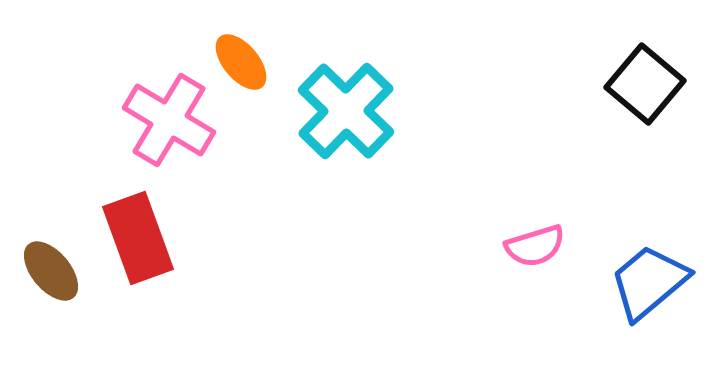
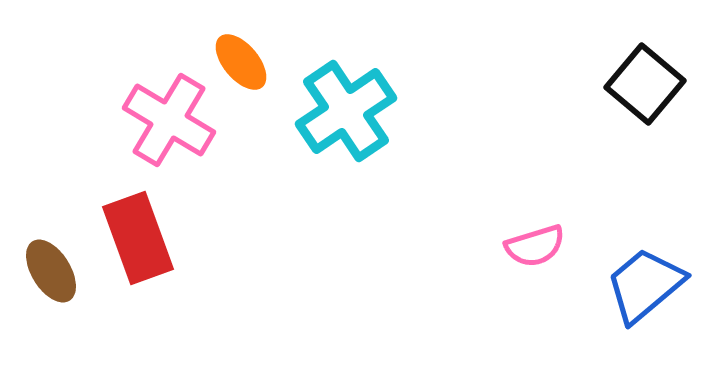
cyan cross: rotated 12 degrees clockwise
brown ellipse: rotated 8 degrees clockwise
blue trapezoid: moved 4 px left, 3 px down
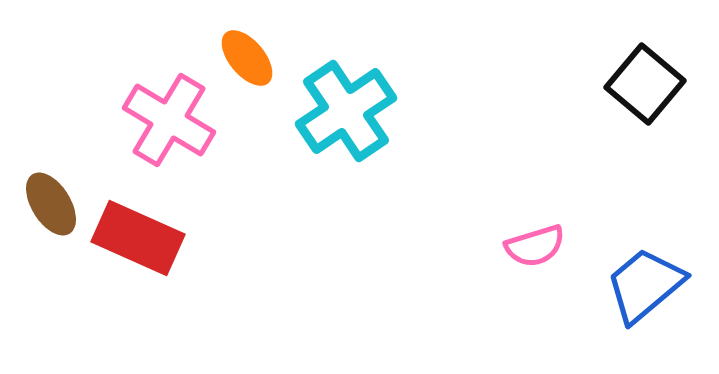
orange ellipse: moved 6 px right, 4 px up
red rectangle: rotated 46 degrees counterclockwise
brown ellipse: moved 67 px up
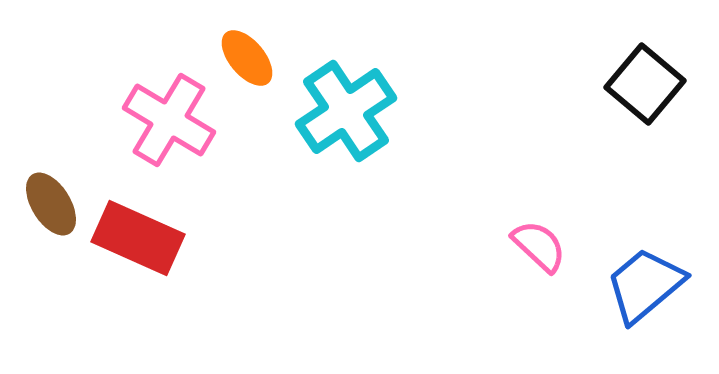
pink semicircle: moved 4 px right; rotated 120 degrees counterclockwise
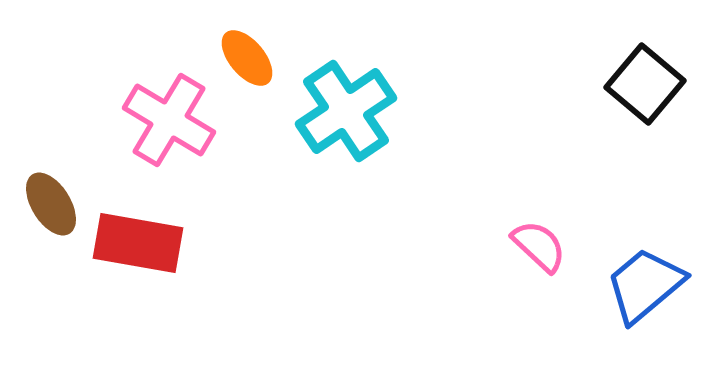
red rectangle: moved 5 px down; rotated 14 degrees counterclockwise
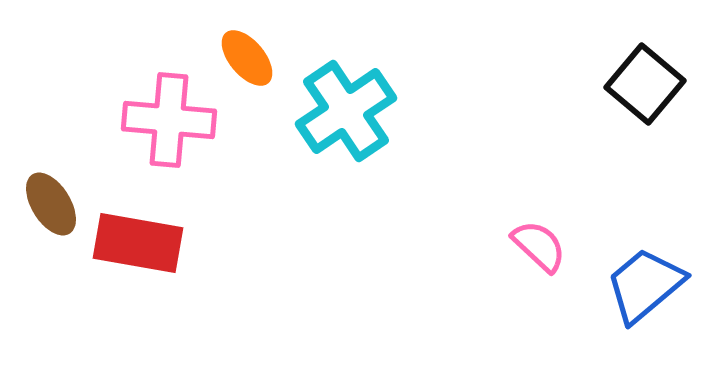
pink cross: rotated 26 degrees counterclockwise
